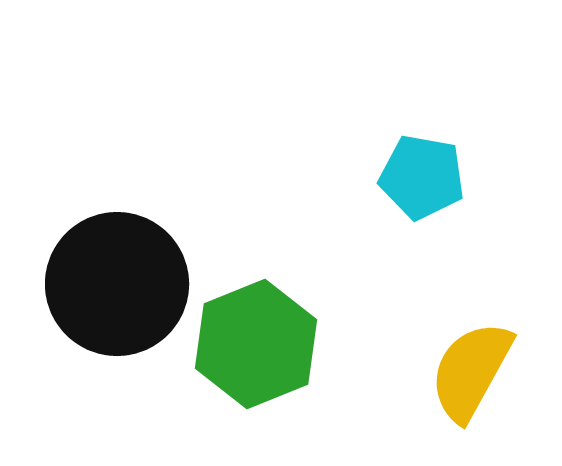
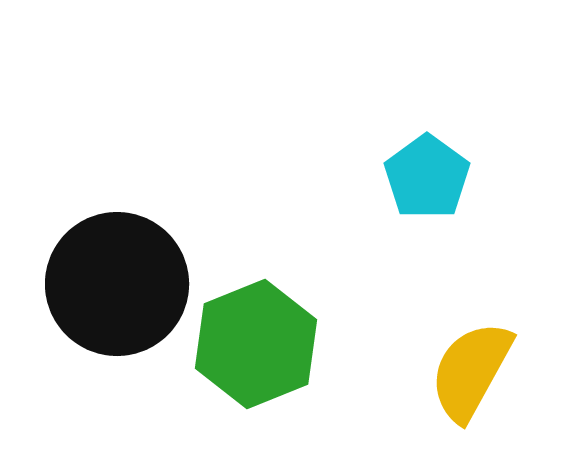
cyan pentagon: moved 5 px right; rotated 26 degrees clockwise
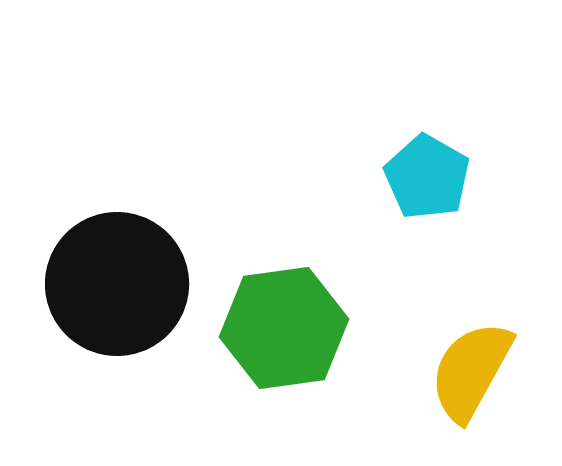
cyan pentagon: rotated 6 degrees counterclockwise
green hexagon: moved 28 px right, 16 px up; rotated 14 degrees clockwise
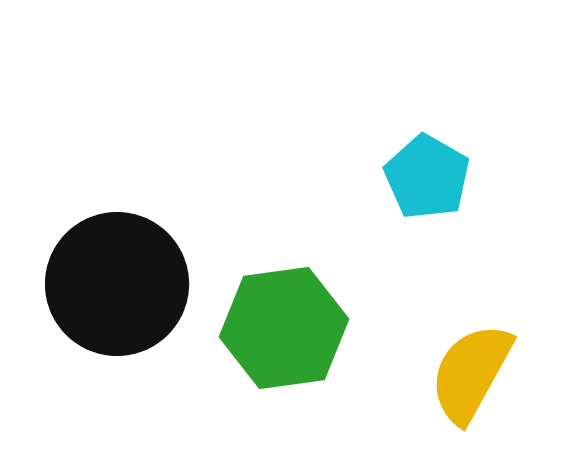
yellow semicircle: moved 2 px down
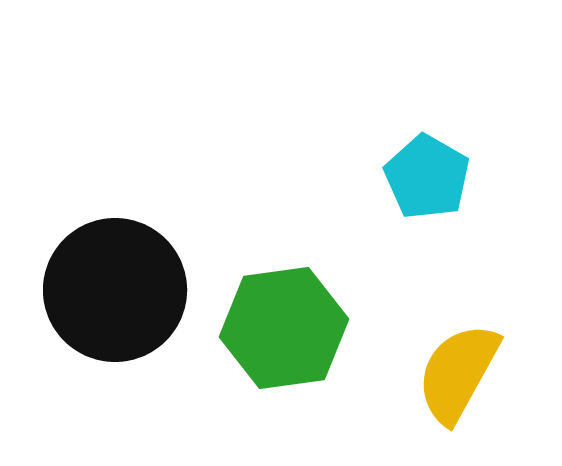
black circle: moved 2 px left, 6 px down
yellow semicircle: moved 13 px left
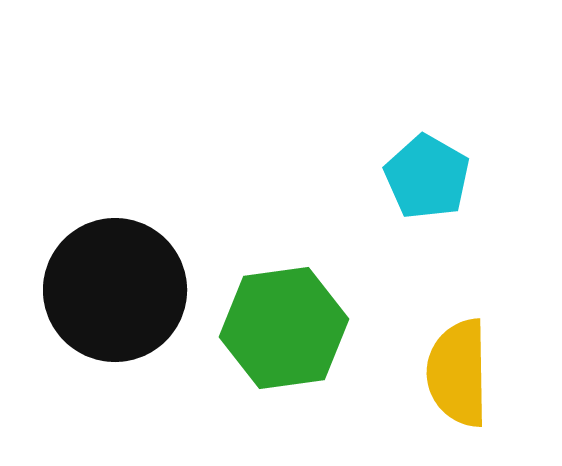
yellow semicircle: rotated 30 degrees counterclockwise
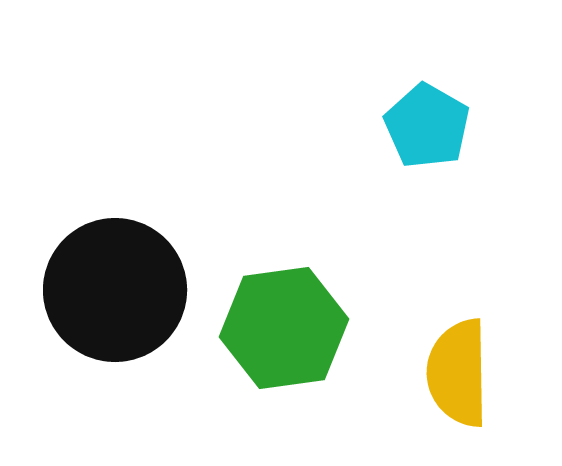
cyan pentagon: moved 51 px up
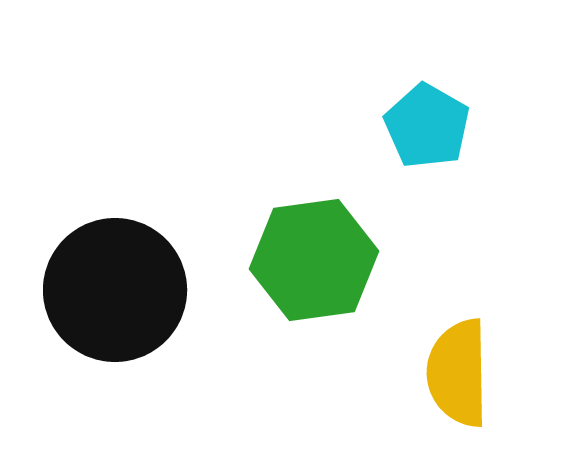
green hexagon: moved 30 px right, 68 px up
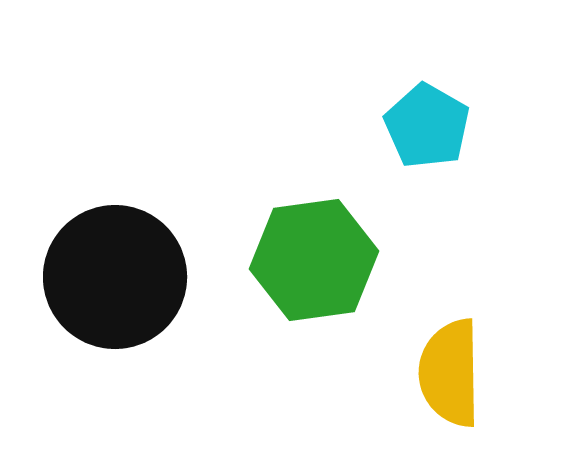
black circle: moved 13 px up
yellow semicircle: moved 8 px left
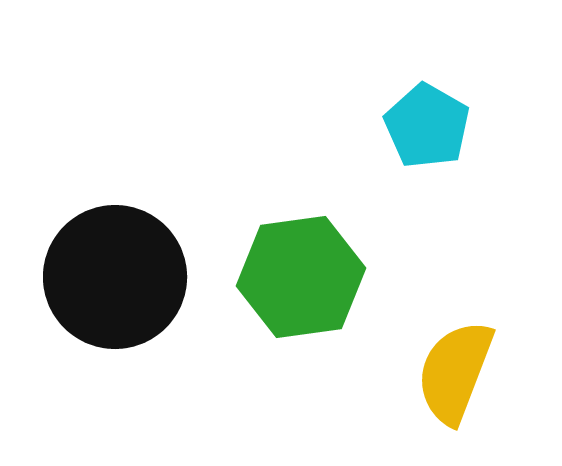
green hexagon: moved 13 px left, 17 px down
yellow semicircle: moved 5 px right, 1 px up; rotated 22 degrees clockwise
